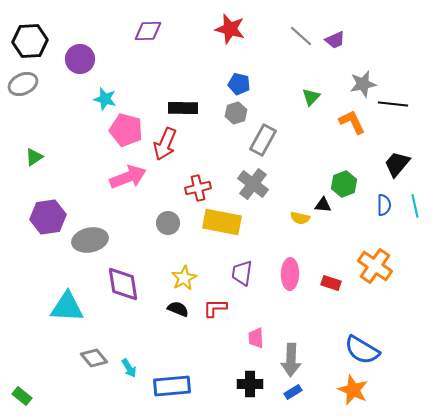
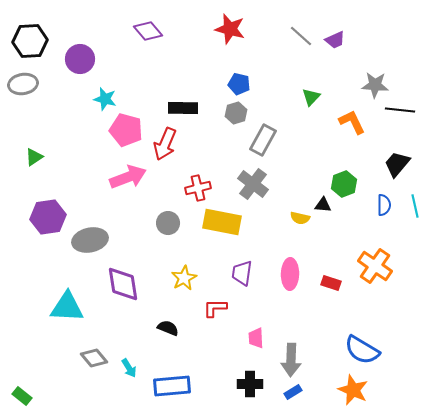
purple diamond at (148, 31): rotated 52 degrees clockwise
gray ellipse at (23, 84): rotated 16 degrees clockwise
gray star at (363, 84): moved 12 px right, 1 px down; rotated 16 degrees clockwise
black line at (393, 104): moved 7 px right, 6 px down
black semicircle at (178, 309): moved 10 px left, 19 px down
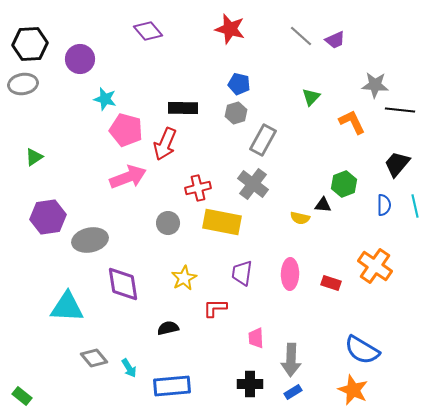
black hexagon at (30, 41): moved 3 px down
black semicircle at (168, 328): rotated 35 degrees counterclockwise
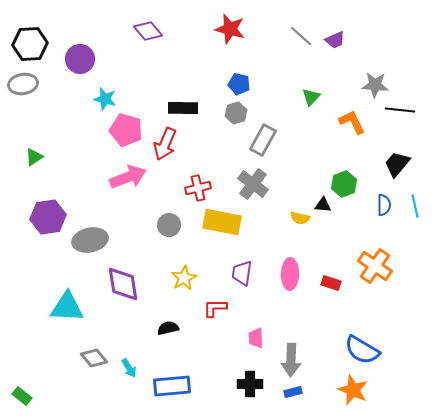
gray circle at (168, 223): moved 1 px right, 2 px down
blue rectangle at (293, 392): rotated 18 degrees clockwise
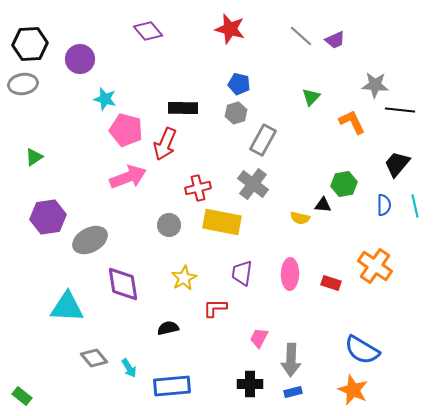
green hexagon at (344, 184): rotated 10 degrees clockwise
gray ellipse at (90, 240): rotated 16 degrees counterclockwise
pink trapezoid at (256, 338): moved 3 px right; rotated 30 degrees clockwise
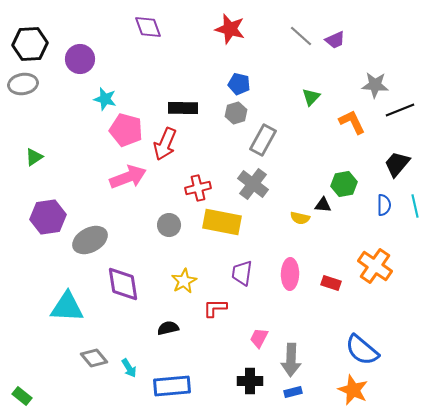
purple diamond at (148, 31): moved 4 px up; rotated 20 degrees clockwise
black line at (400, 110): rotated 28 degrees counterclockwise
yellow star at (184, 278): moved 3 px down
blue semicircle at (362, 350): rotated 9 degrees clockwise
black cross at (250, 384): moved 3 px up
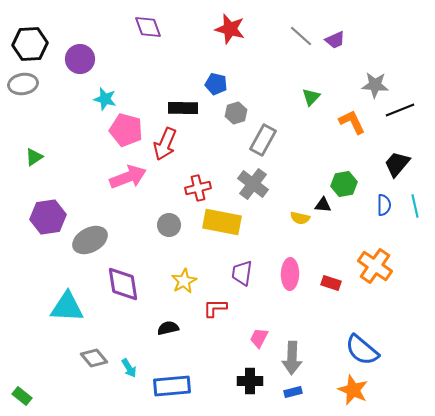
blue pentagon at (239, 84): moved 23 px left
gray arrow at (291, 360): moved 1 px right, 2 px up
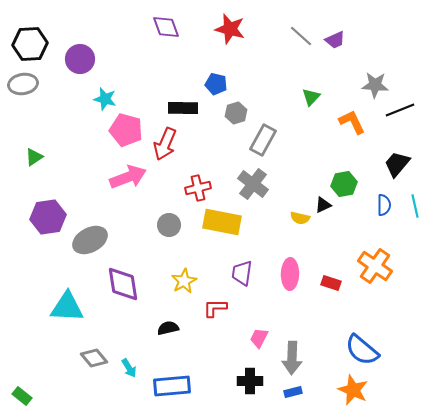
purple diamond at (148, 27): moved 18 px right
black triangle at (323, 205): rotated 30 degrees counterclockwise
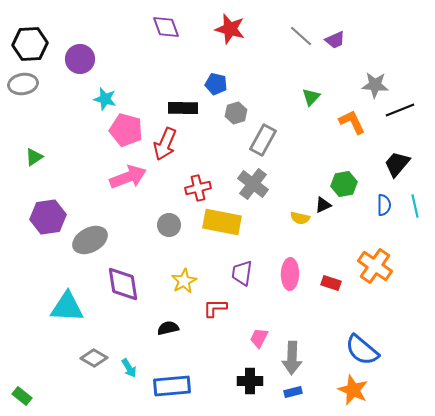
gray diamond at (94, 358): rotated 20 degrees counterclockwise
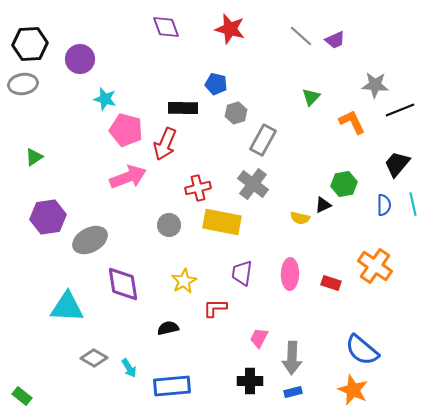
cyan line at (415, 206): moved 2 px left, 2 px up
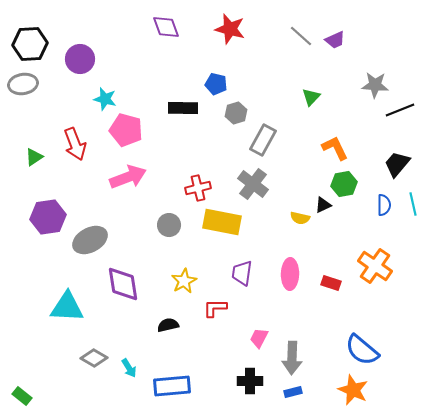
orange L-shape at (352, 122): moved 17 px left, 26 px down
red arrow at (165, 144): moved 90 px left; rotated 44 degrees counterclockwise
black semicircle at (168, 328): moved 3 px up
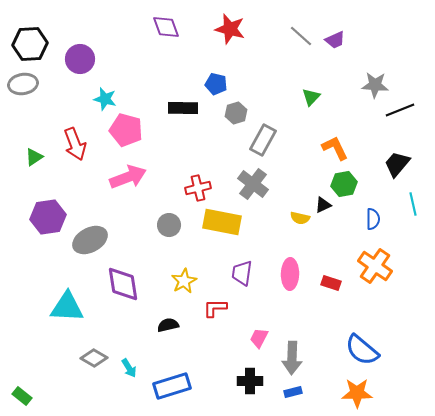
blue semicircle at (384, 205): moved 11 px left, 14 px down
blue rectangle at (172, 386): rotated 12 degrees counterclockwise
orange star at (353, 390): moved 4 px right, 3 px down; rotated 24 degrees counterclockwise
